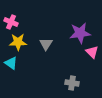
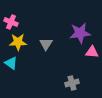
pink triangle: rotated 40 degrees counterclockwise
gray cross: rotated 24 degrees counterclockwise
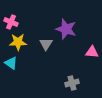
purple star: moved 14 px left, 4 px up; rotated 25 degrees clockwise
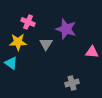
pink cross: moved 17 px right
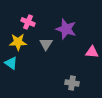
gray cross: rotated 24 degrees clockwise
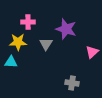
pink cross: rotated 24 degrees counterclockwise
pink triangle: rotated 48 degrees counterclockwise
cyan triangle: moved 1 px up; rotated 32 degrees counterclockwise
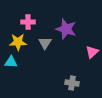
gray triangle: moved 1 px left, 1 px up
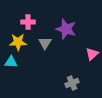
pink triangle: moved 2 px down
gray cross: rotated 32 degrees counterclockwise
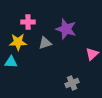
gray triangle: rotated 40 degrees clockwise
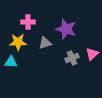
gray cross: moved 25 px up
